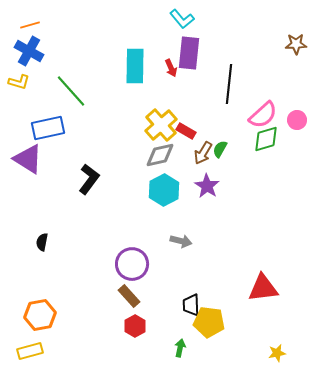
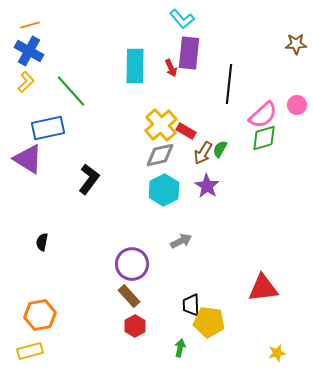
yellow L-shape: moved 7 px right; rotated 60 degrees counterclockwise
pink circle: moved 15 px up
green diamond: moved 2 px left, 1 px up
gray arrow: rotated 40 degrees counterclockwise
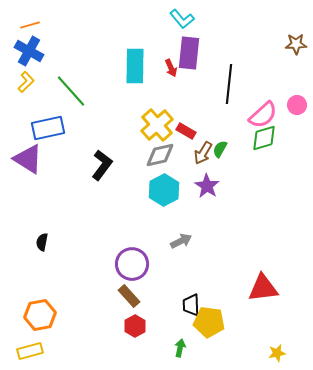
yellow cross: moved 4 px left
black L-shape: moved 13 px right, 14 px up
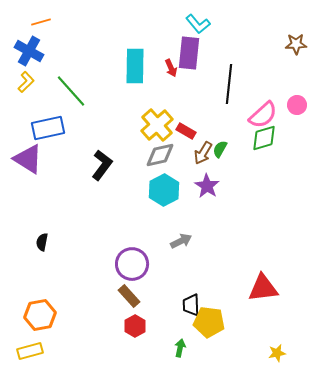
cyan L-shape: moved 16 px right, 5 px down
orange line: moved 11 px right, 3 px up
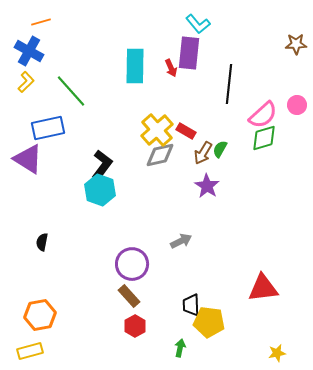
yellow cross: moved 5 px down
cyan hexagon: moved 64 px left; rotated 12 degrees counterclockwise
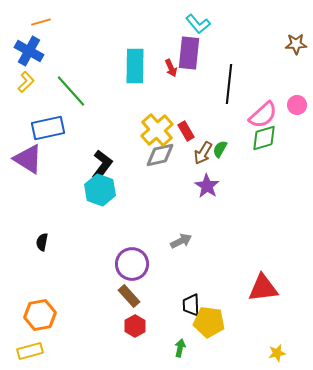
red rectangle: rotated 30 degrees clockwise
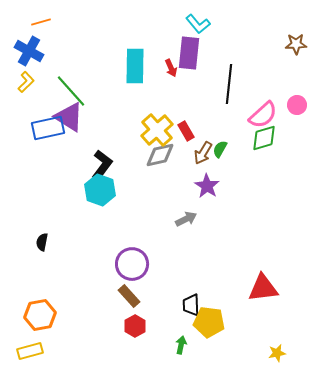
purple triangle: moved 41 px right, 42 px up
gray arrow: moved 5 px right, 22 px up
green arrow: moved 1 px right, 3 px up
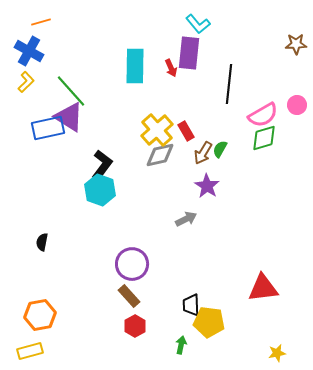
pink semicircle: rotated 12 degrees clockwise
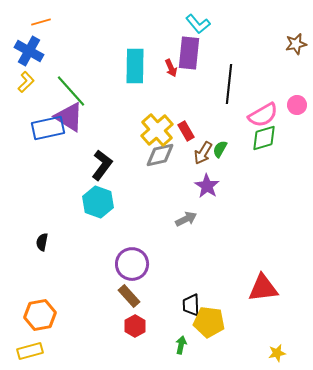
brown star: rotated 10 degrees counterclockwise
cyan hexagon: moved 2 px left, 12 px down
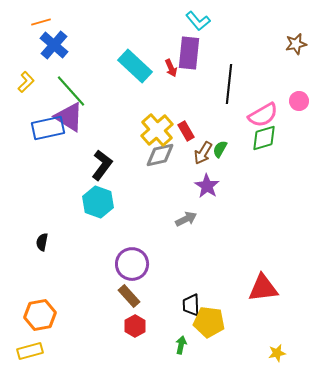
cyan L-shape: moved 3 px up
blue cross: moved 25 px right, 6 px up; rotated 12 degrees clockwise
cyan rectangle: rotated 48 degrees counterclockwise
pink circle: moved 2 px right, 4 px up
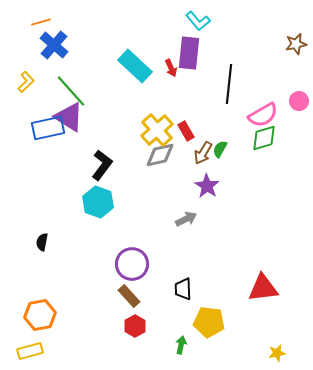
black trapezoid: moved 8 px left, 16 px up
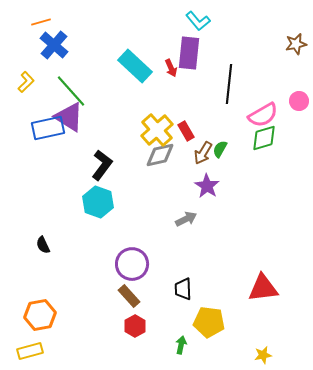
black semicircle: moved 1 px right, 3 px down; rotated 36 degrees counterclockwise
yellow star: moved 14 px left, 2 px down
